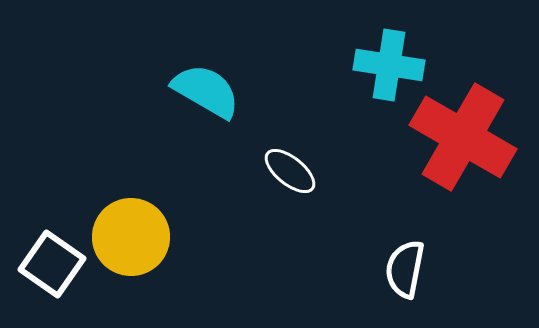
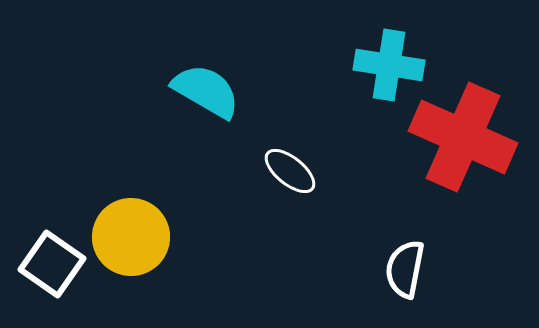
red cross: rotated 6 degrees counterclockwise
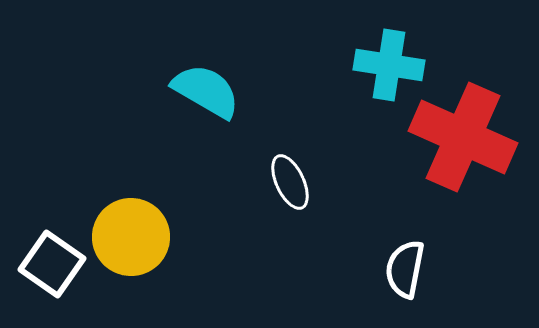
white ellipse: moved 11 px down; rotated 26 degrees clockwise
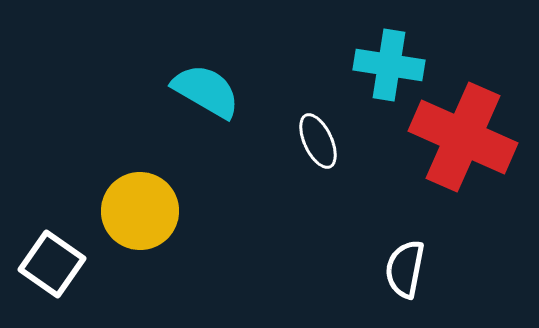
white ellipse: moved 28 px right, 41 px up
yellow circle: moved 9 px right, 26 px up
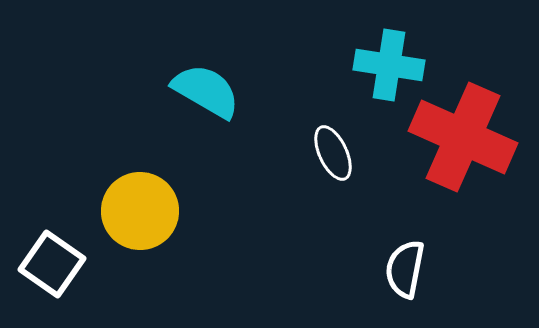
white ellipse: moved 15 px right, 12 px down
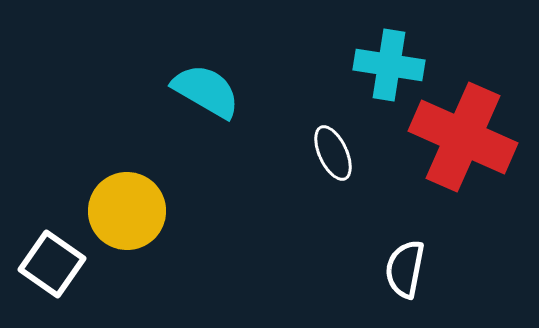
yellow circle: moved 13 px left
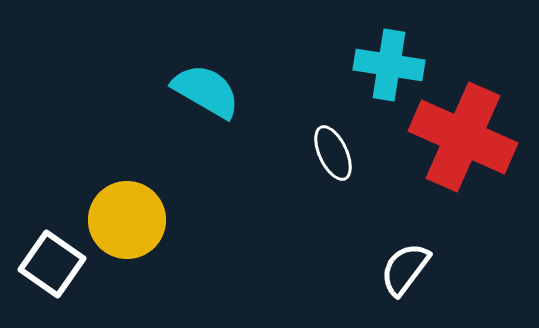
yellow circle: moved 9 px down
white semicircle: rotated 26 degrees clockwise
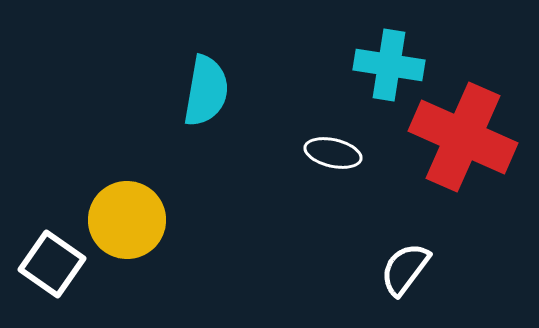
cyan semicircle: rotated 70 degrees clockwise
white ellipse: rotated 52 degrees counterclockwise
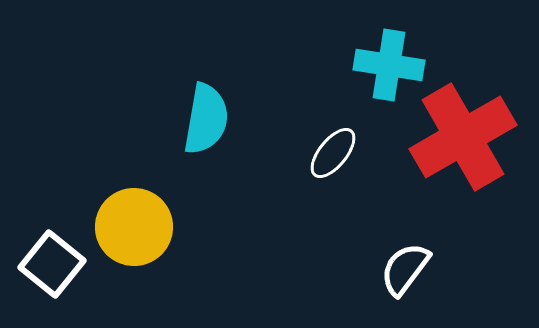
cyan semicircle: moved 28 px down
red cross: rotated 36 degrees clockwise
white ellipse: rotated 64 degrees counterclockwise
yellow circle: moved 7 px right, 7 px down
white square: rotated 4 degrees clockwise
